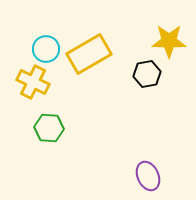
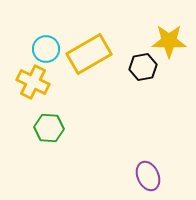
black hexagon: moved 4 px left, 7 px up
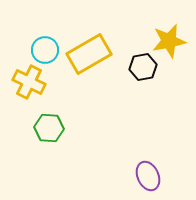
yellow star: rotated 12 degrees counterclockwise
cyan circle: moved 1 px left, 1 px down
yellow cross: moved 4 px left
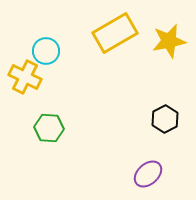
cyan circle: moved 1 px right, 1 px down
yellow rectangle: moved 26 px right, 21 px up
black hexagon: moved 22 px right, 52 px down; rotated 16 degrees counterclockwise
yellow cross: moved 4 px left, 5 px up
purple ellipse: moved 2 px up; rotated 72 degrees clockwise
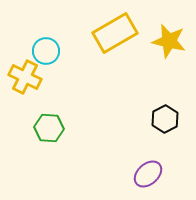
yellow star: rotated 24 degrees clockwise
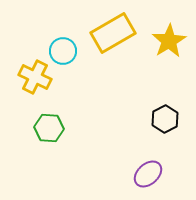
yellow rectangle: moved 2 px left
yellow star: rotated 28 degrees clockwise
cyan circle: moved 17 px right
yellow cross: moved 10 px right
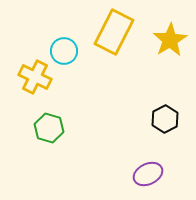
yellow rectangle: moved 1 px right, 1 px up; rotated 33 degrees counterclockwise
yellow star: moved 1 px right, 1 px up
cyan circle: moved 1 px right
green hexagon: rotated 12 degrees clockwise
purple ellipse: rotated 16 degrees clockwise
